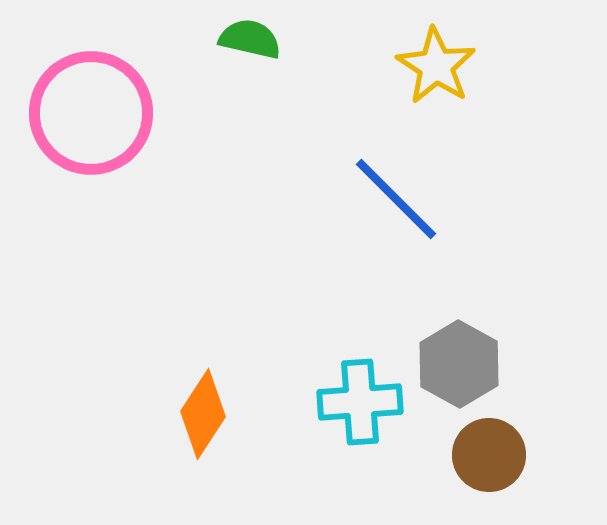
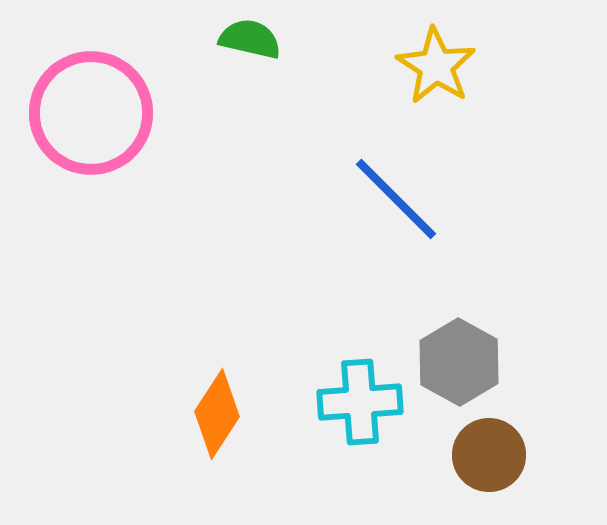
gray hexagon: moved 2 px up
orange diamond: moved 14 px right
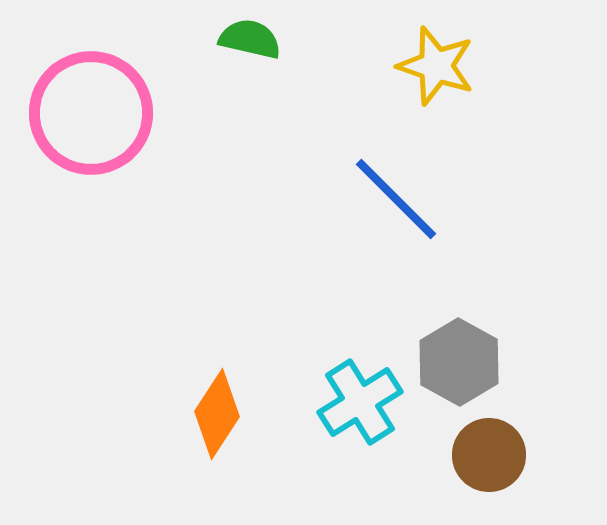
yellow star: rotated 14 degrees counterclockwise
cyan cross: rotated 28 degrees counterclockwise
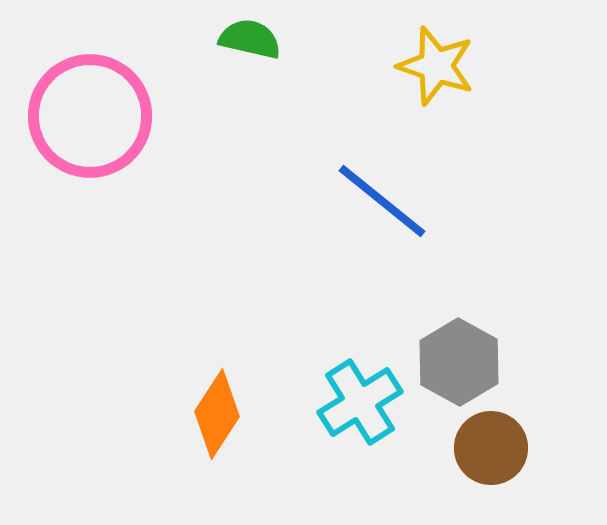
pink circle: moved 1 px left, 3 px down
blue line: moved 14 px left, 2 px down; rotated 6 degrees counterclockwise
brown circle: moved 2 px right, 7 px up
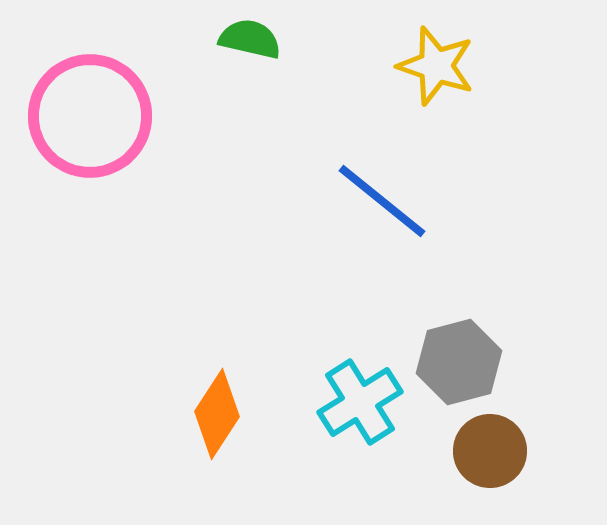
gray hexagon: rotated 16 degrees clockwise
brown circle: moved 1 px left, 3 px down
